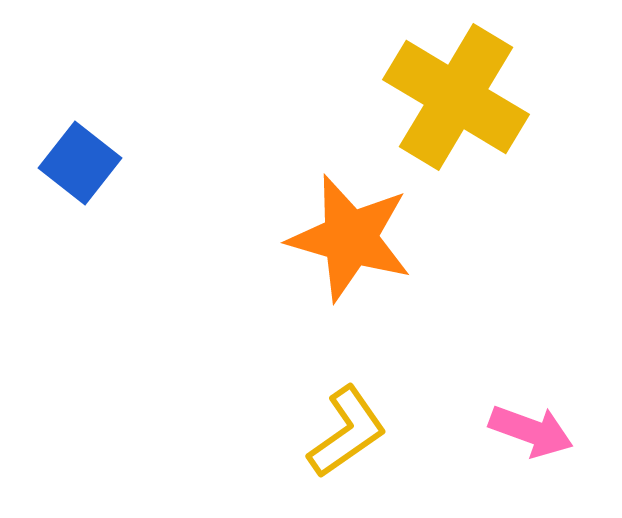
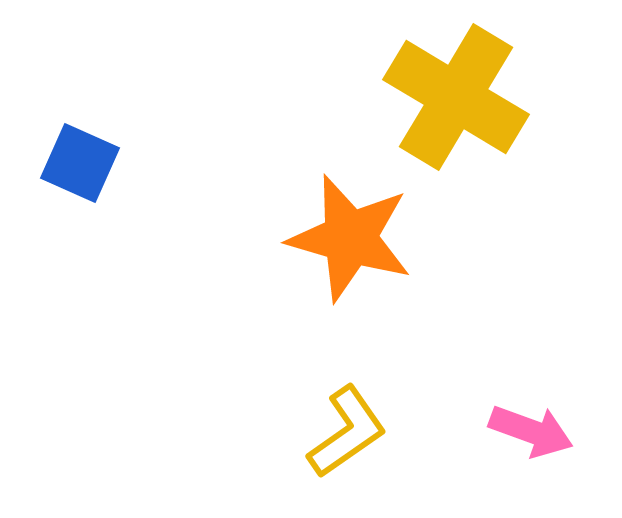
blue square: rotated 14 degrees counterclockwise
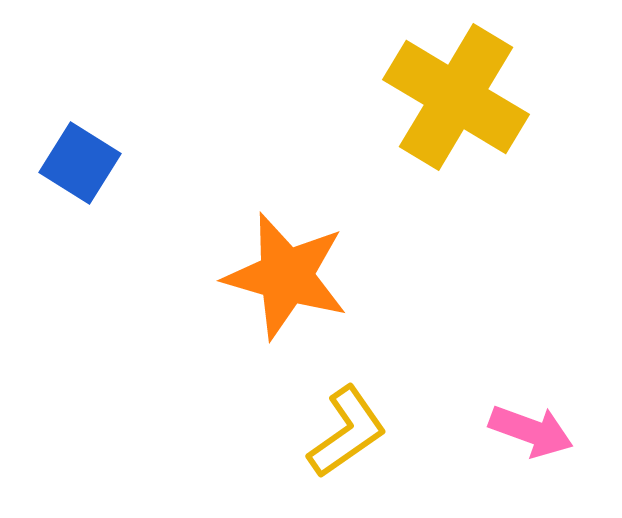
blue square: rotated 8 degrees clockwise
orange star: moved 64 px left, 38 px down
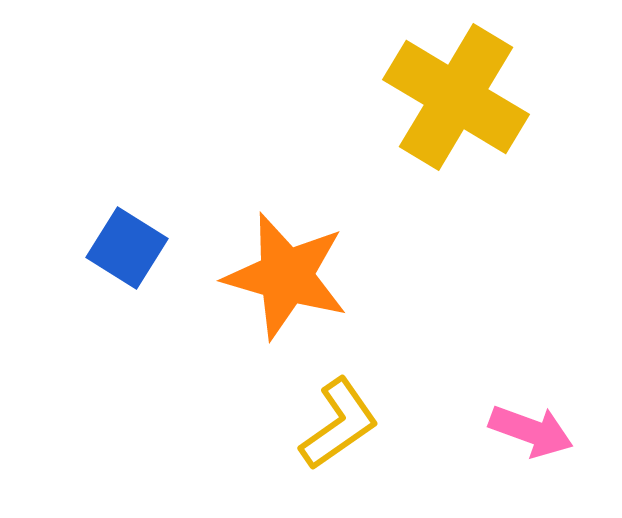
blue square: moved 47 px right, 85 px down
yellow L-shape: moved 8 px left, 8 px up
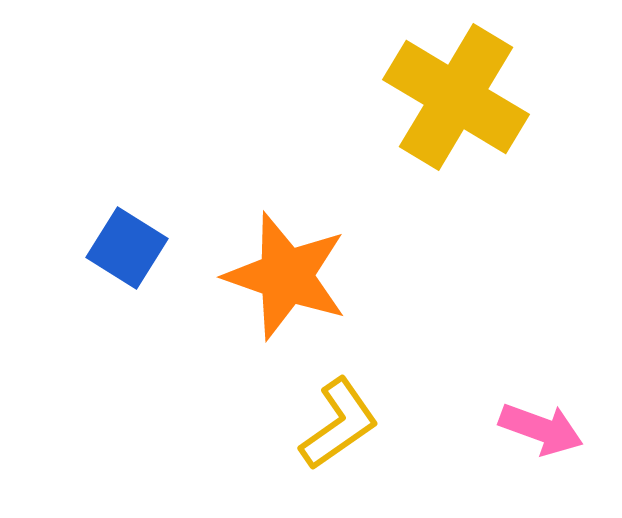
orange star: rotated 3 degrees clockwise
pink arrow: moved 10 px right, 2 px up
